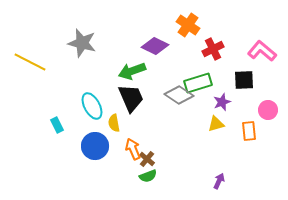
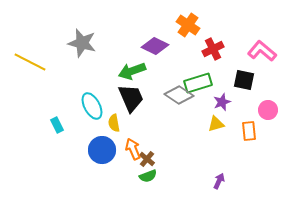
black square: rotated 15 degrees clockwise
blue circle: moved 7 px right, 4 px down
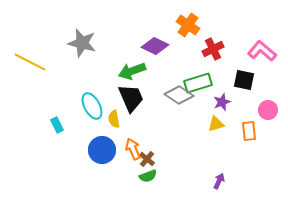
yellow semicircle: moved 4 px up
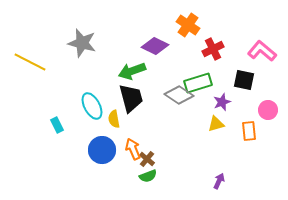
black trapezoid: rotated 8 degrees clockwise
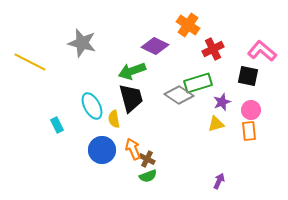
black square: moved 4 px right, 4 px up
pink circle: moved 17 px left
brown cross: rotated 14 degrees counterclockwise
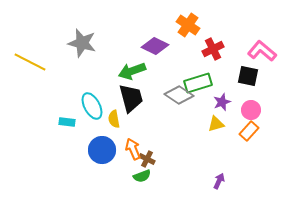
cyan rectangle: moved 10 px right, 3 px up; rotated 56 degrees counterclockwise
orange rectangle: rotated 48 degrees clockwise
green semicircle: moved 6 px left
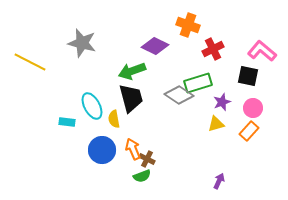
orange cross: rotated 15 degrees counterclockwise
pink circle: moved 2 px right, 2 px up
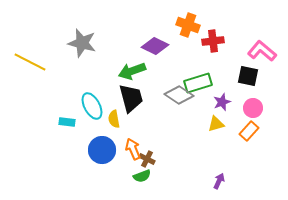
red cross: moved 8 px up; rotated 20 degrees clockwise
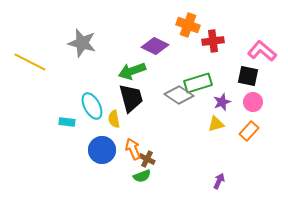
pink circle: moved 6 px up
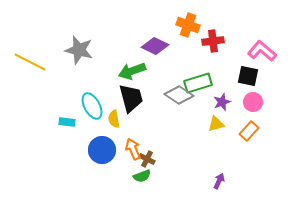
gray star: moved 3 px left, 7 px down
